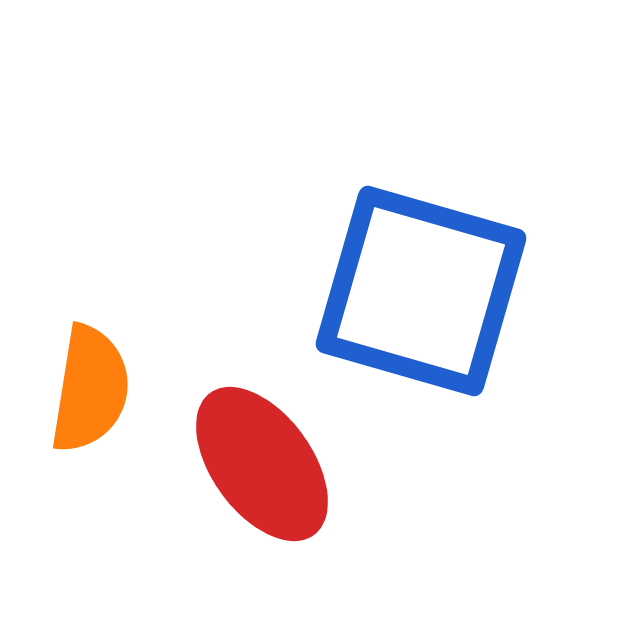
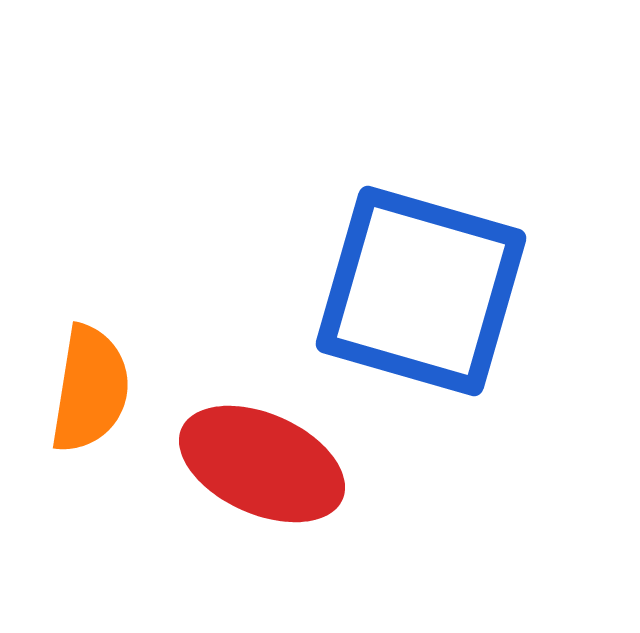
red ellipse: rotated 30 degrees counterclockwise
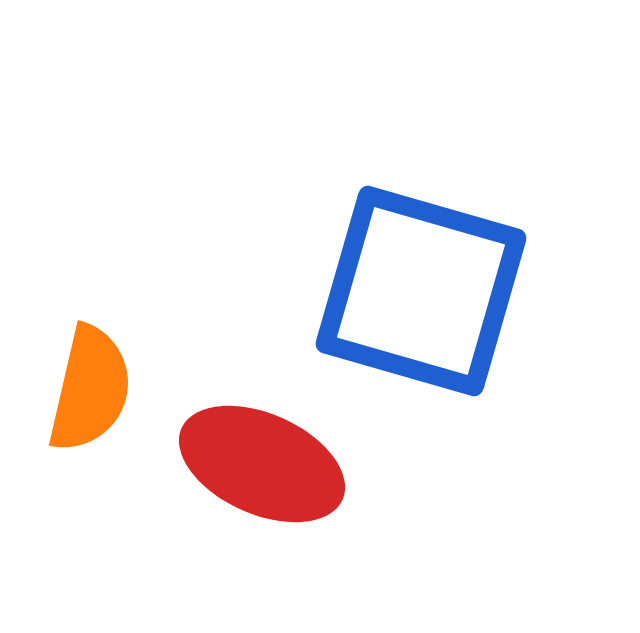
orange semicircle: rotated 4 degrees clockwise
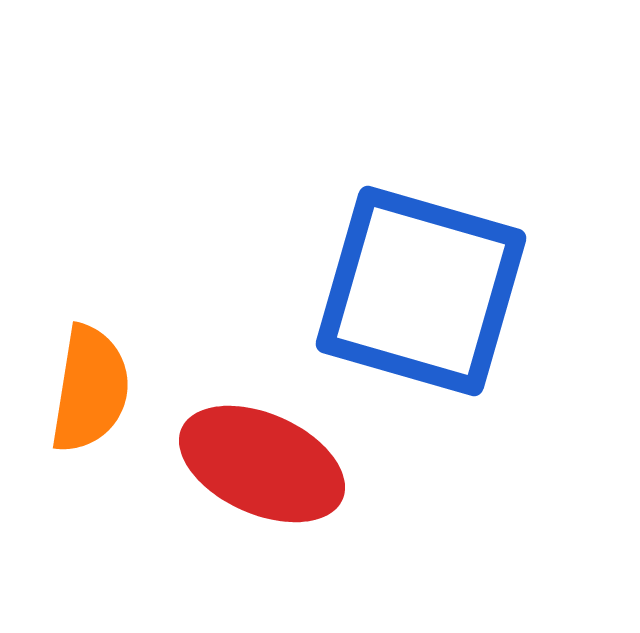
orange semicircle: rotated 4 degrees counterclockwise
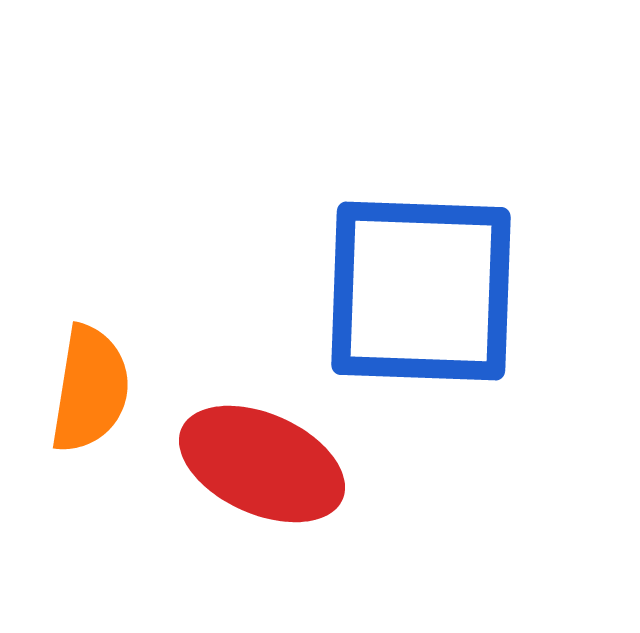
blue square: rotated 14 degrees counterclockwise
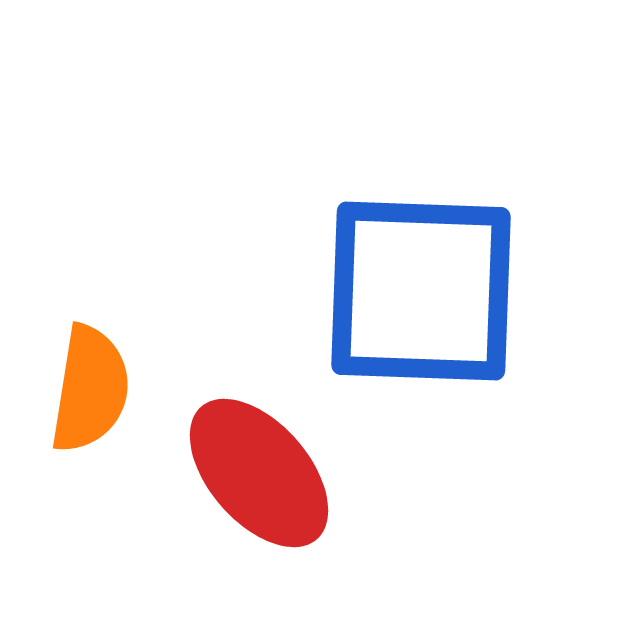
red ellipse: moved 3 px left, 9 px down; rotated 25 degrees clockwise
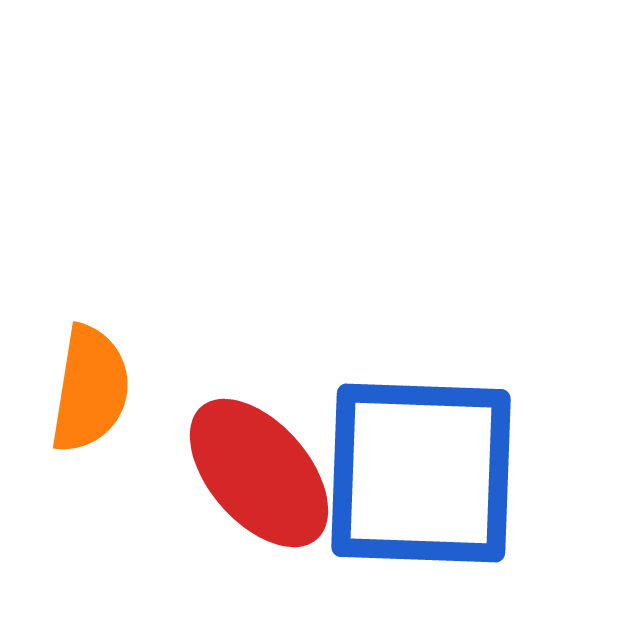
blue square: moved 182 px down
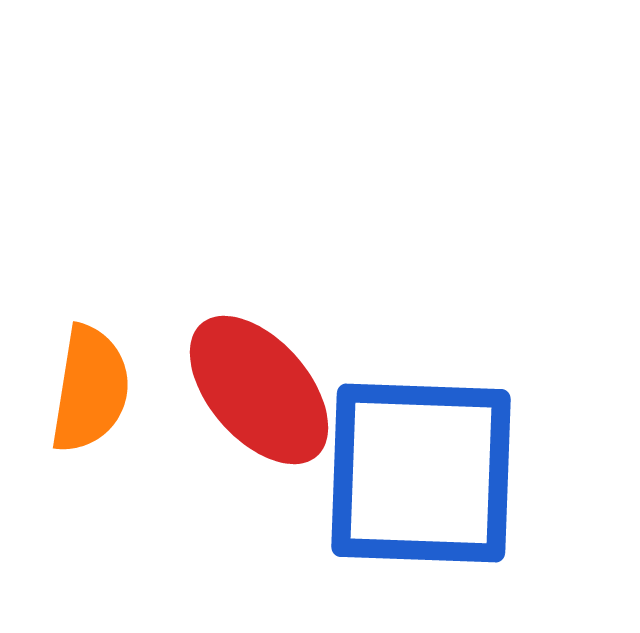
red ellipse: moved 83 px up
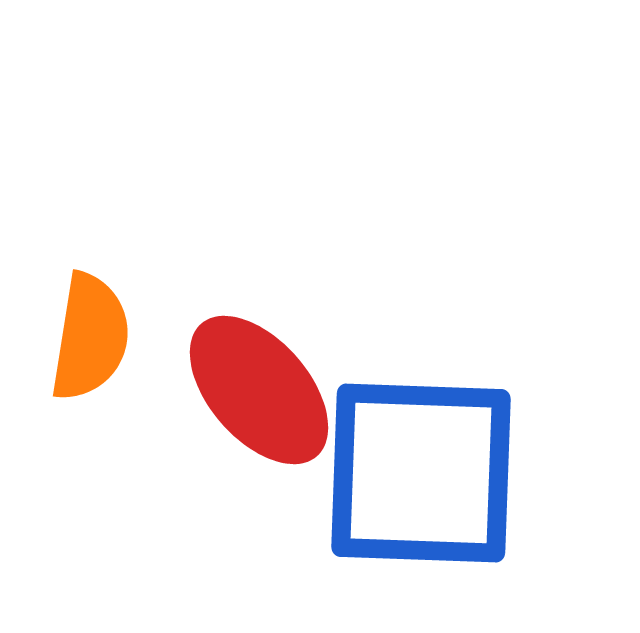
orange semicircle: moved 52 px up
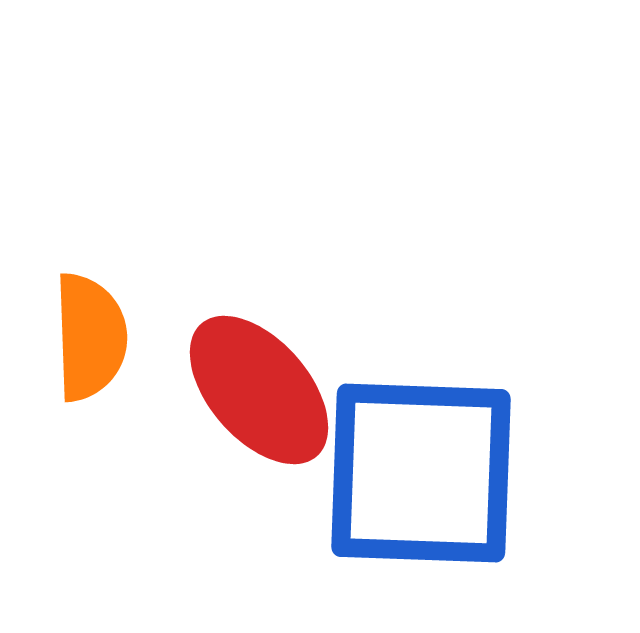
orange semicircle: rotated 11 degrees counterclockwise
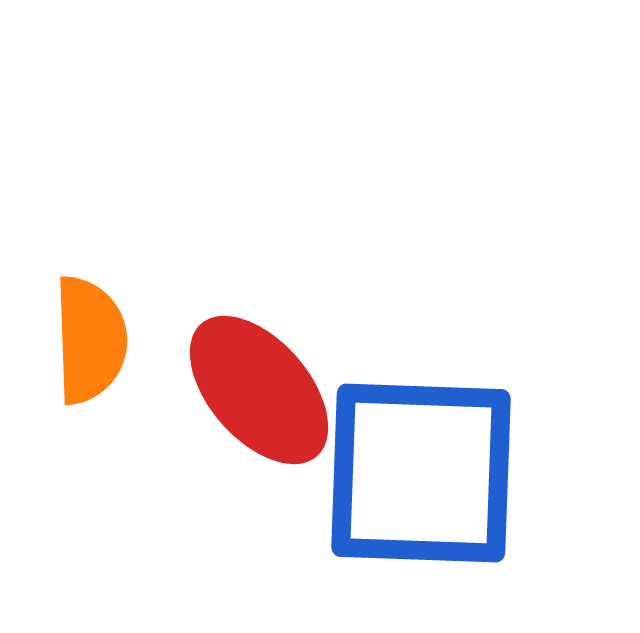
orange semicircle: moved 3 px down
